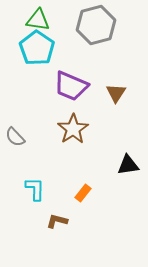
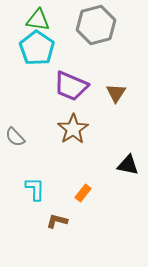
black triangle: rotated 20 degrees clockwise
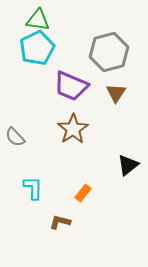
gray hexagon: moved 13 px right, 27 px down
cyan pentagon: rotated 12 degrees clockwise
black triangle: rotated 50 degrees counterclockwise
cyan L-shape: moved 2 px left, 1 px up
brown L-shape: moved 3 px right, 1 px down
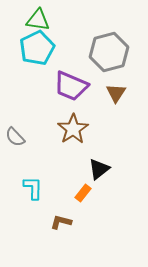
black triangle: moved 29 px left, 4 px down
brown L-shape: moved 1 px right
